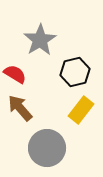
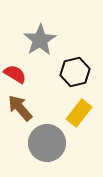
yellow rectangle: moved 2 px left, 3 px down
gray circle: moved 5 px up
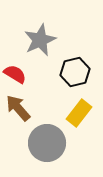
gray star: rotated 8 degrees clockwise
brown arrow: moved 2 px left
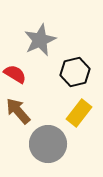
brown arrow: moved 3 px down
gray circle: moved 1 px right, 1 px down
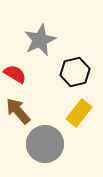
gray circle: moved 3 px left
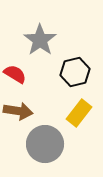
gray star: rotated 12 degrees counterclockwise
brown arrow: rotated 140 degrees clockwise
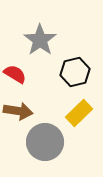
yellow rectangle: rotated 8 degrees clockwise
gray circle: moved 2 px up
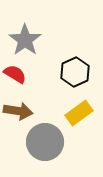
gray star: moved 15 px left
black hexagon: rotated 12 degrees counterclockwise
yellow rectangle: rotated 8 degrees clockwise
